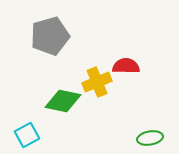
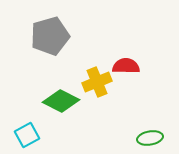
green diamond: moved 2 px left; rotated 15 degrees clockwise
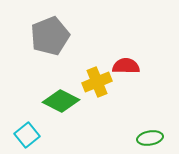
gray pentagon: rotated 6 degrees counterclockwise
cyan square: rotated 10 degrees counterclockwise
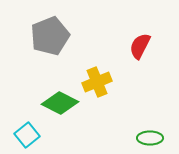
red semicircle: moved 14 px right, 20 px up; rotated 64 degrees counterclockwise
green diamond: moved 1 px left, 2 px down
green ellipse: rotated 10 degrees clockwise
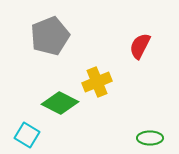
cyan square: rotated 20 degrees counterclockwise
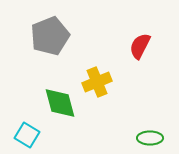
green diamond: rotated 48 degrees clockwise
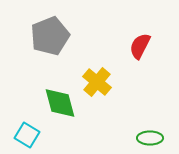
yellow cross: rotated 28 degrees counterclockwise
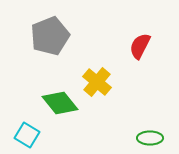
green diamond: rotated 24 degrees counterclockwise
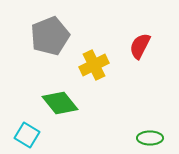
yellow cross: moved 3 px left, 17 px up; rotated 24 degrees clockwise
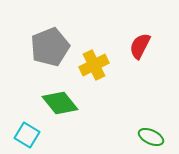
gray pentagon: moved 11 px down
green ellipse: moved 1 px right, 1 px up; rotated 25 degrees clockwise
